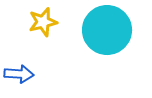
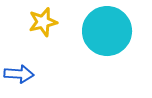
cyan circle: moved 1 px down
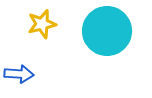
yellow star: moved 1 px left, 2 px down
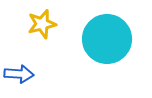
cyan circle: moved 8 px down
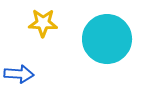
yellow star: moved 1 px right, 1 px up; rotated 16 degrees clockwise
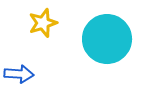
yellow star: rotated 20 degrees counterclockwise
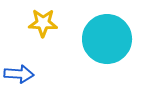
yellow star: rotated 20 degrees clockwise
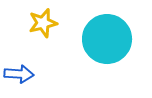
yellow star: rotated 16 degrees counterclockwise
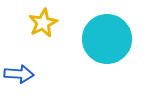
yellow star: rotated 12 degrees counterclockwise
